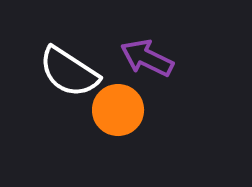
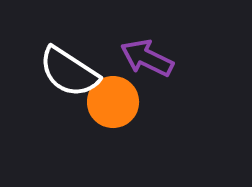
orange circle: moved 5 px left, 8 px up
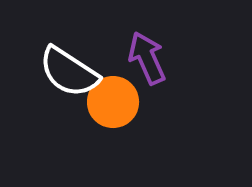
purple arrow: rotated 40 degrees clockwise
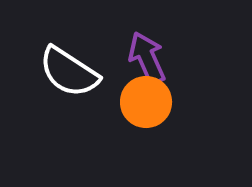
orange circle: moved 33 px right
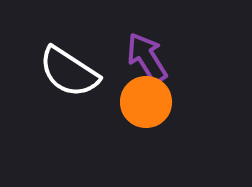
purple arrow: rotated 8 degrees counterclockwise
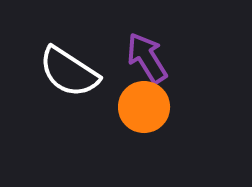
orange circle: moved 2 px left, 5 px down
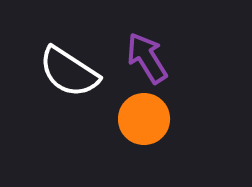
orange circle: moved 12 px down
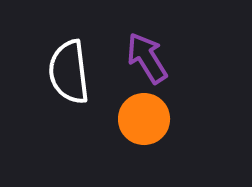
white semicircle: rotated 50 degrees clockwise
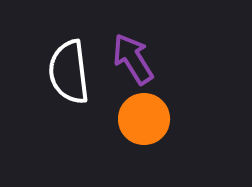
purple arrow: moved 14 px left, 1 px down
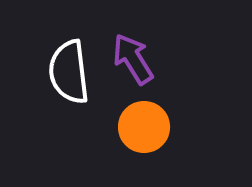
orange circle: moved 8 px down
